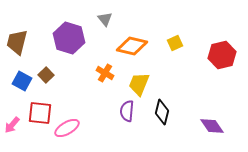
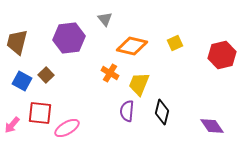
purple hexagon: rotated 24 degrees counterclockwise
orange cross: moved 5 px right
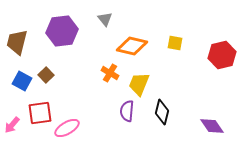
purple hexagon: moved 7 px left, 7 px up
yellow square: rotated 35 degrees clockwise
red square: rotated 15 degrees counterclockwise
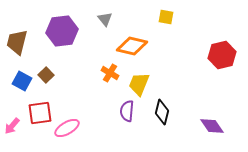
yellow square: moved 9 px left, 26 px up
pink arrow: moved 1 px down
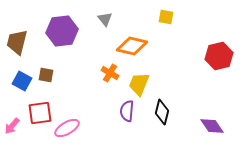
red hexagon: moved 3 px left, 1 px down
brown square: rotated 35 degrees counterclockwise
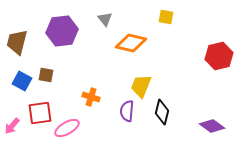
orange diamond: moved 1 px left, 3 px up
orange cross: moved 19 px left, 24 px down; rotated 12 degrees counterclockwise
yellow trapezoid: moved 2 px right, 2 px down
purple diamond: rotated 20 degrees counterclockwise
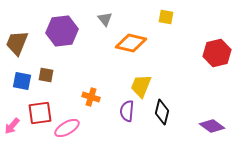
brown trapezoid: moved 1 px down; rotated 8 degrees clockwise
red hexagon: moved 2 px left, 3 px up
blue square: rotated 18 degrees counterclockwise
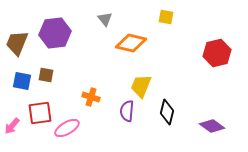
purple hexagon: moved 7 px left, 2 px down
black diamond: moved 5 px right
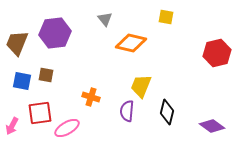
pink arrow: rotated 12 degrees counterclockwise
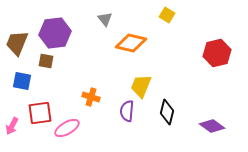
yellow square: moved 1 px right, 2 px up; rotated 21 degrees clockwise
brown square: moved 14 px up
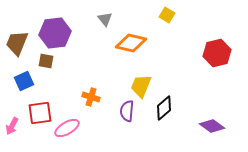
blue square: moved 2 px right; rotated 36 degrees counterclockwise
black diamond: moved 3 px left, 4 px up; rotated 35 degrees clockwise
